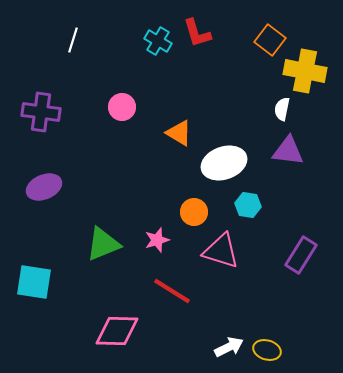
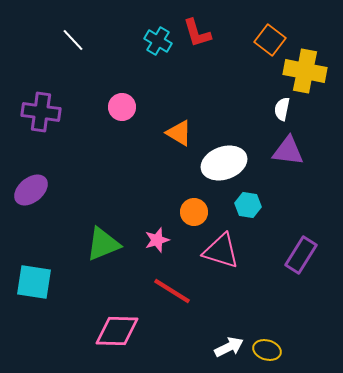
white line: rotated 60 degrees counterclockwise
purple ellipse: moved 13 px left, 3 px down; rotated 16 degrees counterclockwise
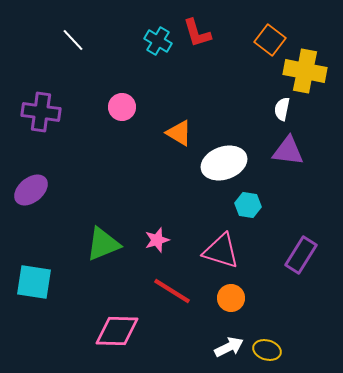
orange circle: moved 37 px right, 86 px down
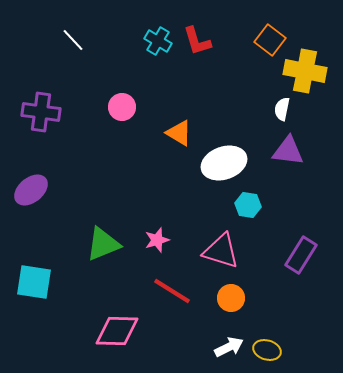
red L-shape: moved 8 px down
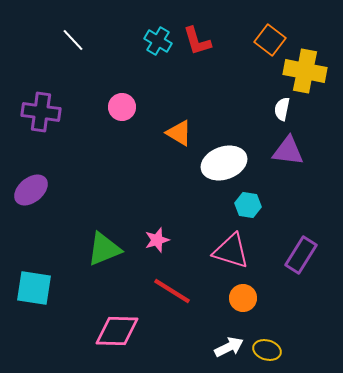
green triangle: moved 1 px right, 5 px down
pink triangle: moved 10 px right
cyan square: moved 6 px down
orange circle: moved 12 px right
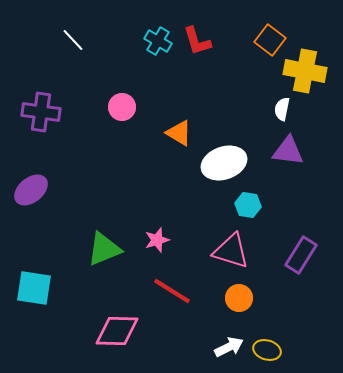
orange circle: moved 4 px left
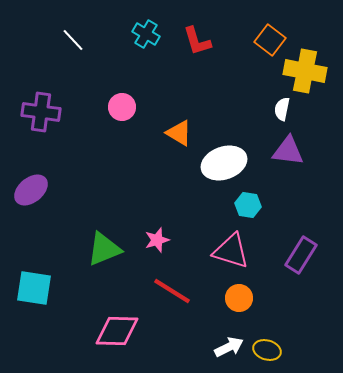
cyan cross: moved 12 px left, 7 px up
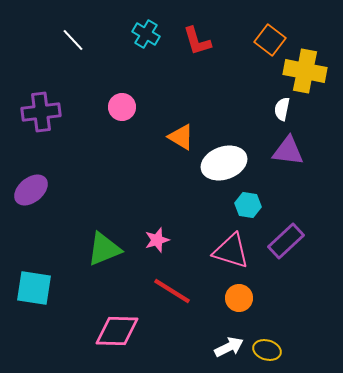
purple cross: rotated 15 degrees counterclockwise
orange triangle: moved 2 px right, 4 px down
purple rectangle: moved 15 px left, 14 px up; rotated 15 degrees clockwise
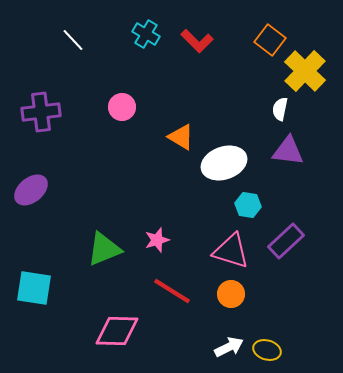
red L-shape: rotated 28 degrees counterclockwise
yellow cross: rotated 33 degrees clockwise
white semicircle: moved 2 px left
orange circle: moved 8 px left, 4 px up
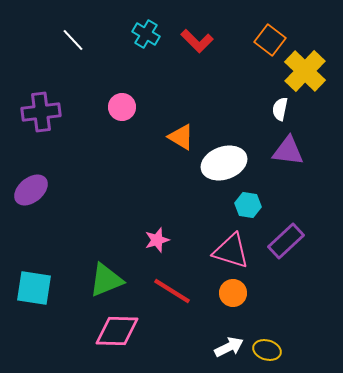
green triangle: moved 2 px right, 31 px down
orange circle: moved 2 px right, 1 px up
